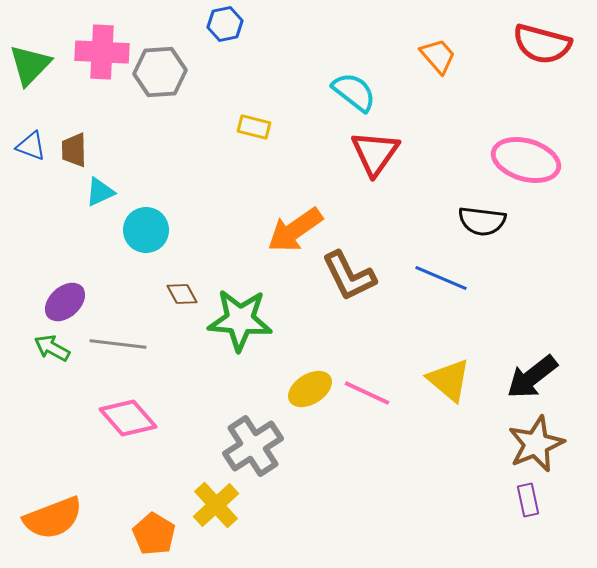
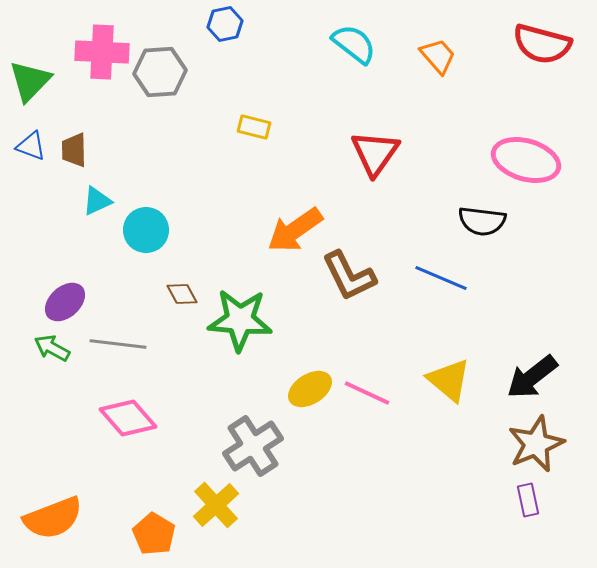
green triangle: moved 16 px down
cyan semicircle: moved 48 px up
cyan triangle: moved 3 px left, 9 px down
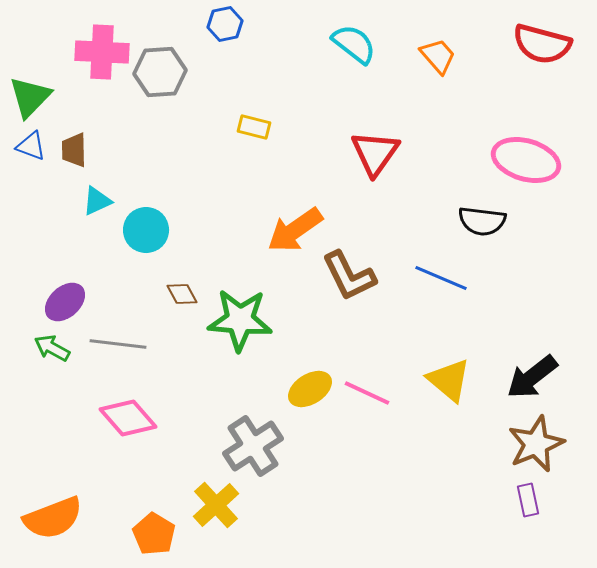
green triangle: moved 16 px down
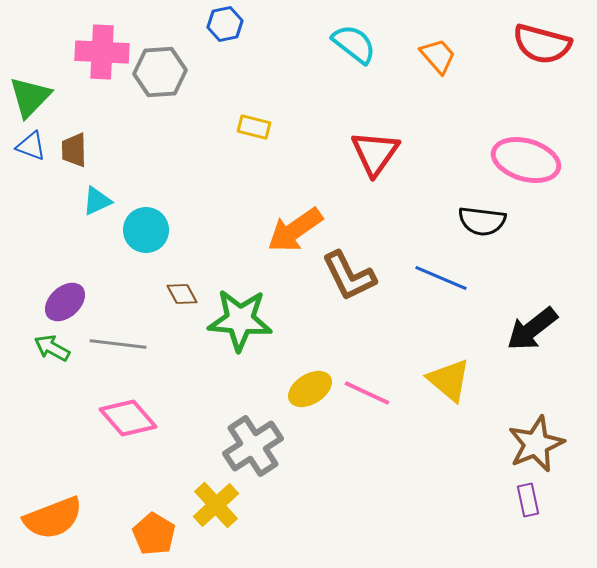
black arrow: moved 48 px up
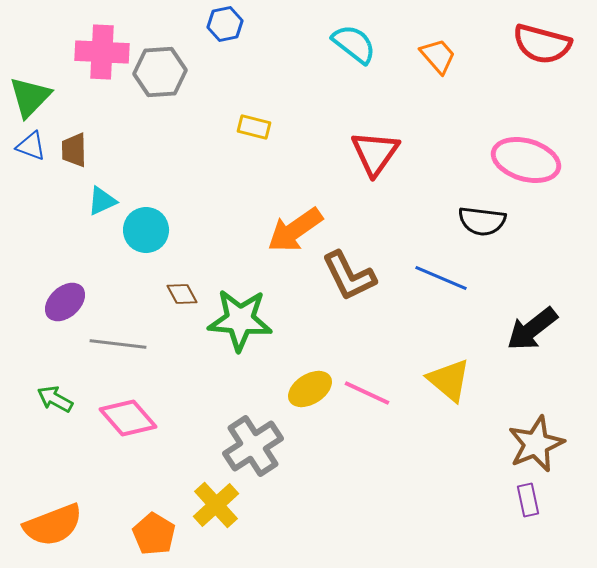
cyan triangle: moved 5 px right
green arrow: moved 3 px right, 51 px down
orange semicircle: moved 7 px down
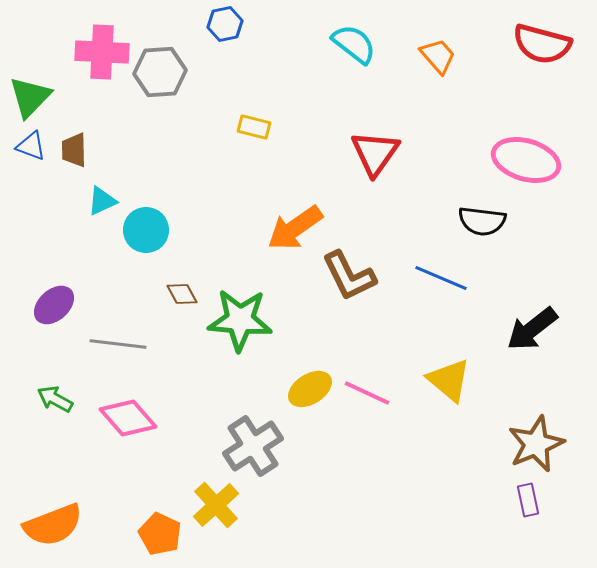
orange arrow: moved 2 px up
purple ellipse: moved 11 px left, 3 px down
orange pentagon: moved 6 px right; rotated 6 degrees counterclockwise
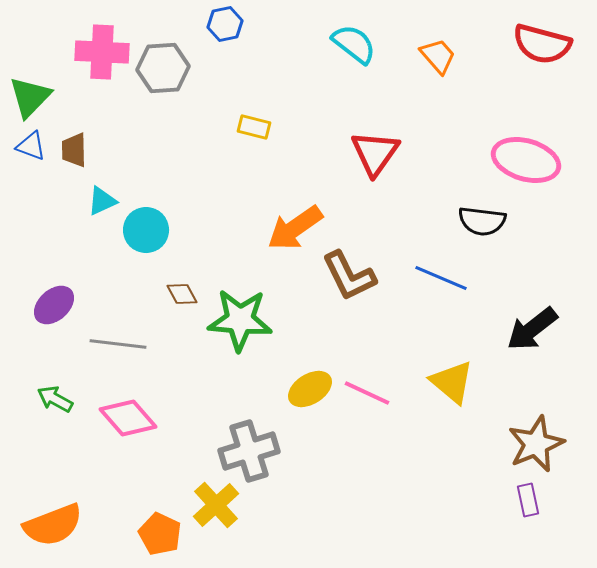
gray hexagon: moved 3 px right, 4 px up
yellow triangle: moved 3 px right, 2 px down
gray cross: moved 4 px left, 5 px down; rotated 16 degrees clockwise
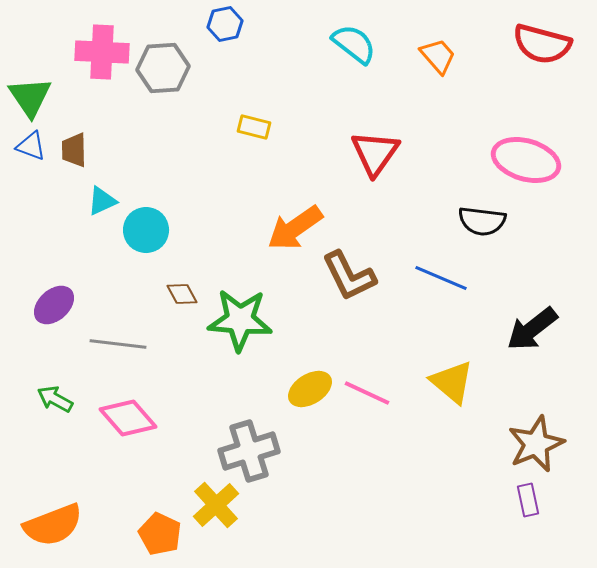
green triangle: rotated 18 degrees counterclockwise
